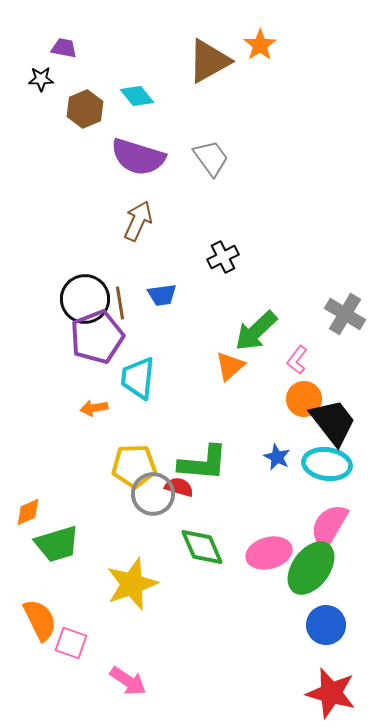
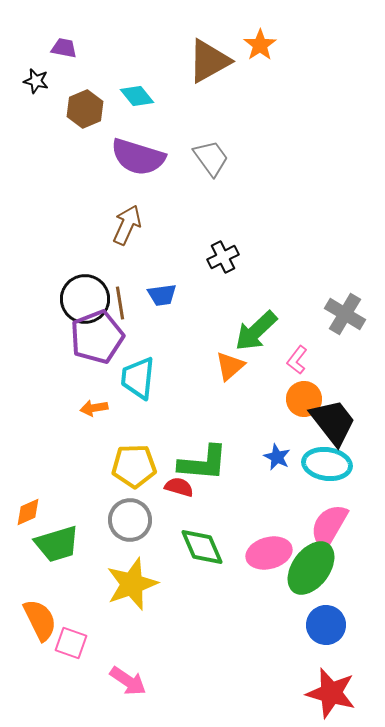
black star: moved 5 px left, 2 px down; rotated 15 degrees clockwise
brown arrow: moved 11 px left, 4 px down
gray circle: moved 23 px left, 26 px down
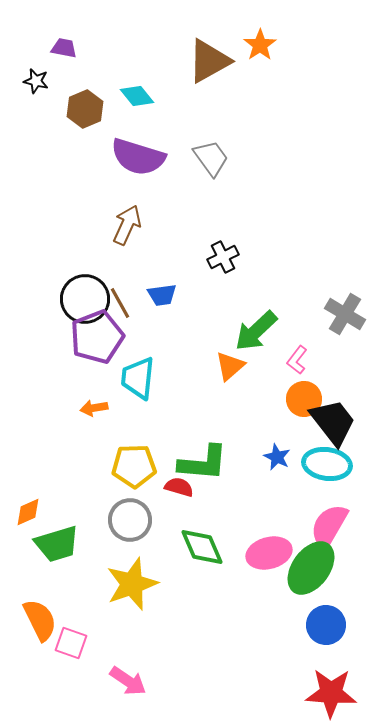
brown line: rotated 20 degrees counterclockwise
red star: rotated 12 degrees counterclockwise
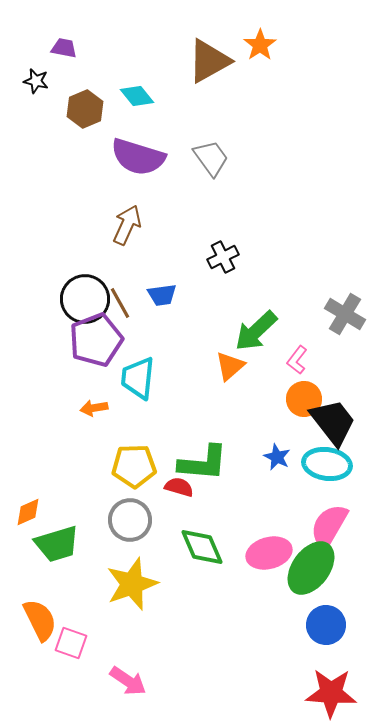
purple pentagon: moved 1 px left, 3 px down
